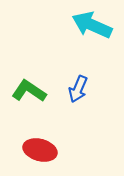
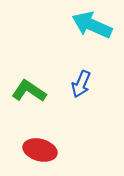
blue arrow: moved 3 px right, 5 px up
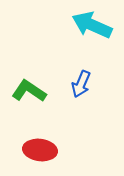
red ellipse: rotated 8 degrees counterclockwise
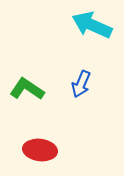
green L-shape: moved 2 px left, 2 px up
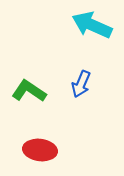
green L-shape: moved 2 px right, 2 px down
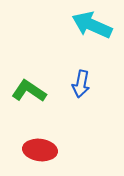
blue arrow: rotated 12 degrees counterclockwise
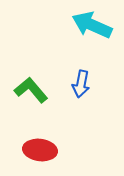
green L-shape: moved 2 px right, 1 px up; rotated 16 degrees clockwise
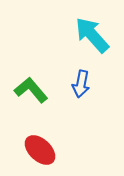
cyan arrow: moved 10 px down; rotated 24 degrees clockwise
red ellipse: rotated 36 degrees clockwise
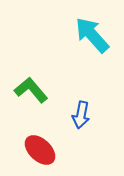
blue arrow: moved 31 px down
